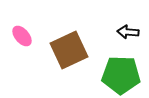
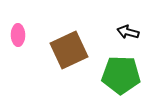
black arrow: rotated 10 degrees clockwise
pink ellipse: moved 4 px left, 1 px up; rotated 40 degrees clockwise
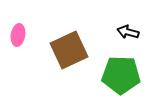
pink ellipse: rotated 10 degrees clockwise
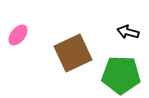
pink ellipse: rotated 30 degrees clockwise
brown square: moved 4 px right, 3 px down
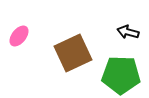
pink ellipse: moved 1 px right, 1 px down
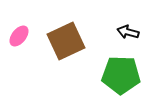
brown square: moved 7 px left, 12 px up
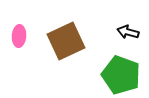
pink ellipse: rotated 35 degrees counterclockwise
green pentagon: rotated 18 degrees clockwise
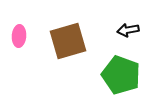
black arrow: moved 2 px up; rotated 25 degrees counterclockwise
brown square: moved 2 px right; rotated 9 degrees clockwise
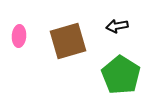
black arrow: moved 11 px left, 4 px up
green pentagon: rotated 12 degrees clockwise
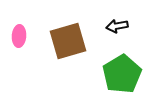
green pentagon: moved 1 px right, 1 px up; rotated 9 degrees clockwise
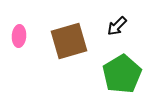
black arrow: rotated 35 degrees counterclockwise
brown square: moved 1 px right
